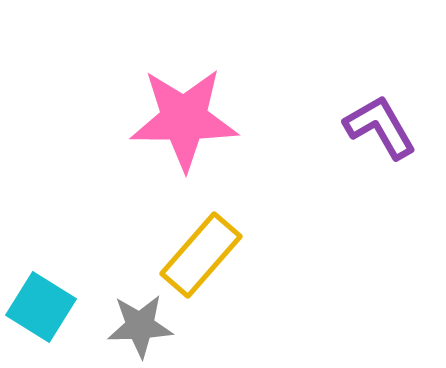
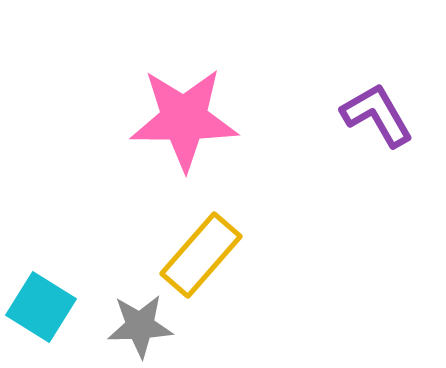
purple L-shape: moved 3 px left, 12 px up
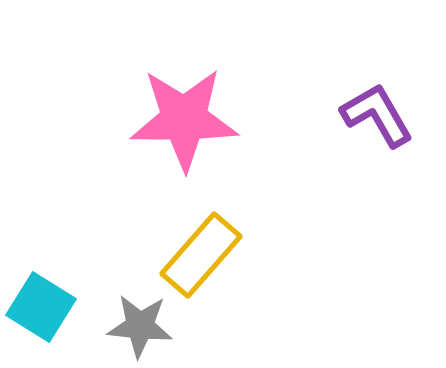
gray star: rotated 8 degrees clockwise
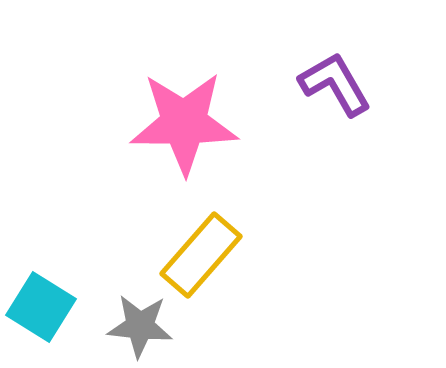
purple L-shape: moved 42 px left, 31 px up
pink star: moved 4 px down
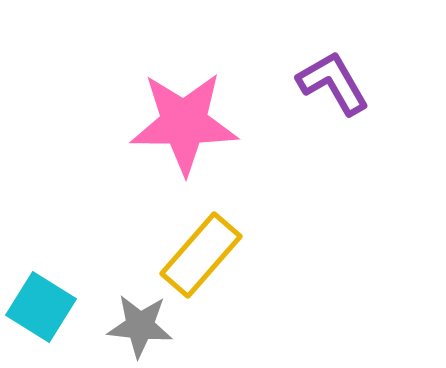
purple L-shape: moved 2 px left, 1 px up
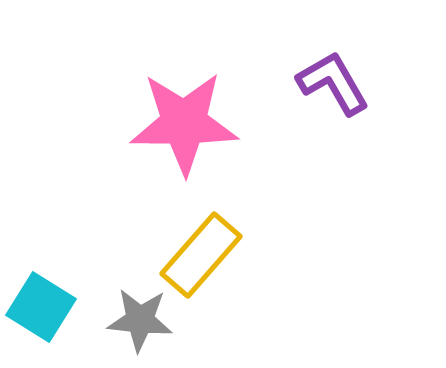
gray star: moved 6 px up
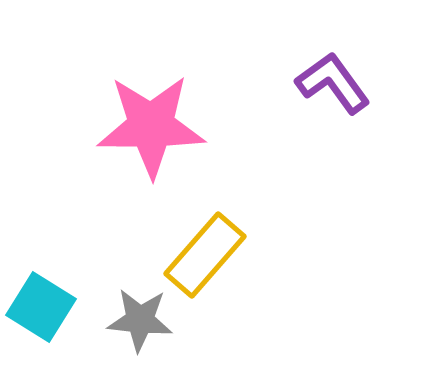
purple L-shape: rotated 6 degrees counterclockwise
pink star: moved 33 px left, 3 px down
yellow rectangle: moved 4 px right
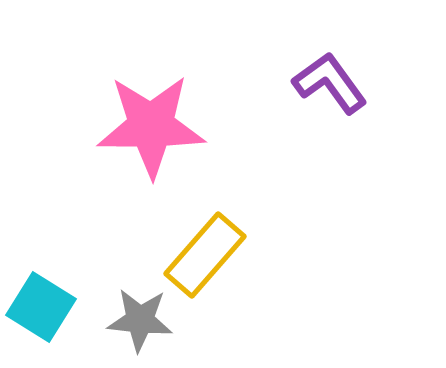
purple L-shape: moved 3 px left
